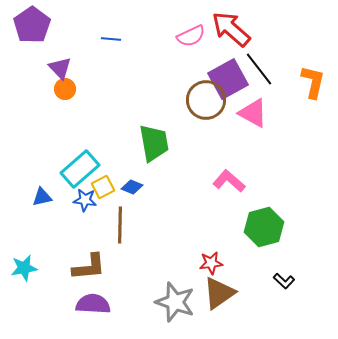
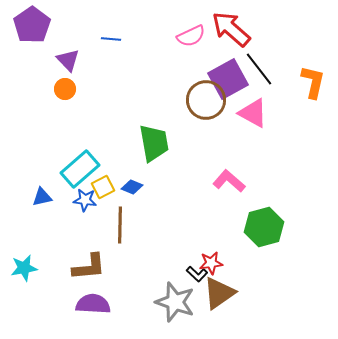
purple triangle: moved 8 px right, 8 px up
black L-shape: moved 87 px left, 7 px up
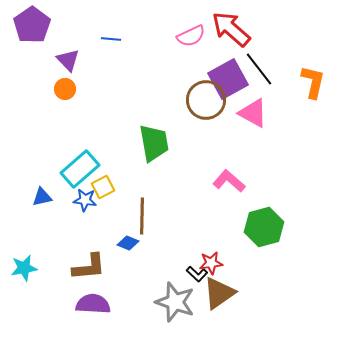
blue diamond: moved 4 px left, 56 px down
brown line: moved 22 px right, 9 px up
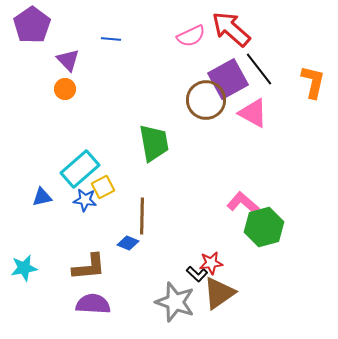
pink L-shape: moved 14 px right, 22 px down
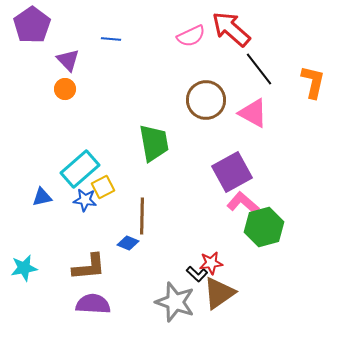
purple square: moved 4 px right, 93 px down
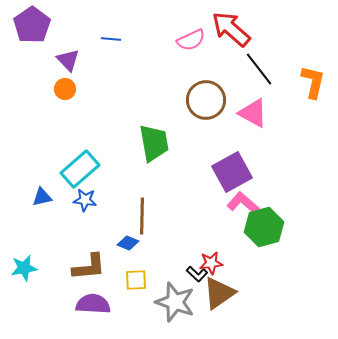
pink semicircle: moved 4 px down
yellow square: moved 33 px right, 93 px down; rotated 25 degrees clockwise
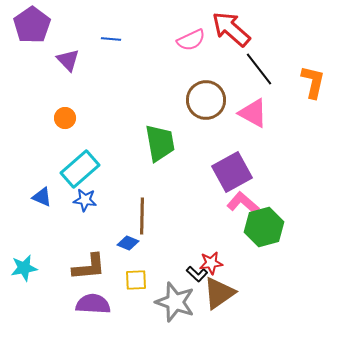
orange circle: moved 29 px down
green trapezoid: moved 6 px right
blue triangle: rotated 35 degrees clockwise
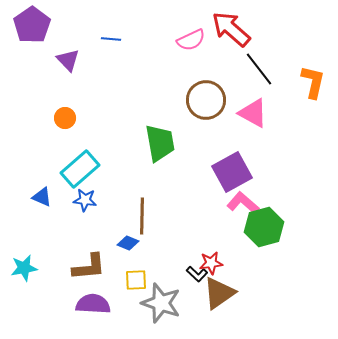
gray star: moved 14 px left, 1 px down
